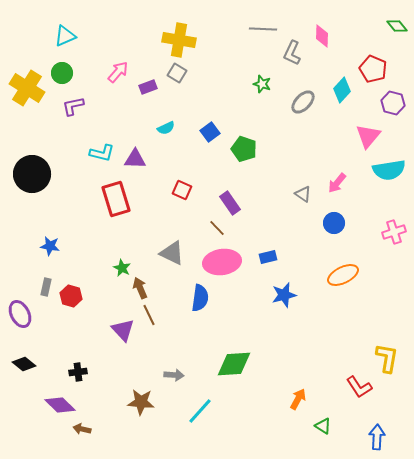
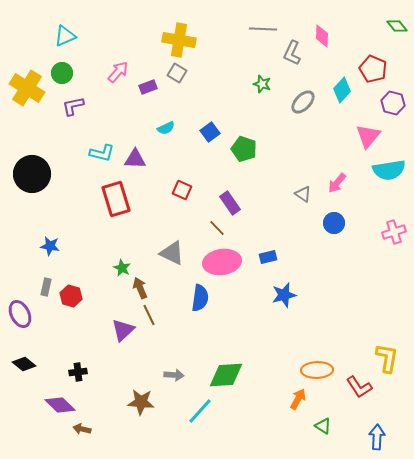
orange ellipse at (343, 275): moved 26 px left, 95 px down; rotated 24 degrees clockwise
purple triangle at (123, 330): rotated 30 degrees clockwise
green diamond at (234, 364): moved 8 px left, 11 px down
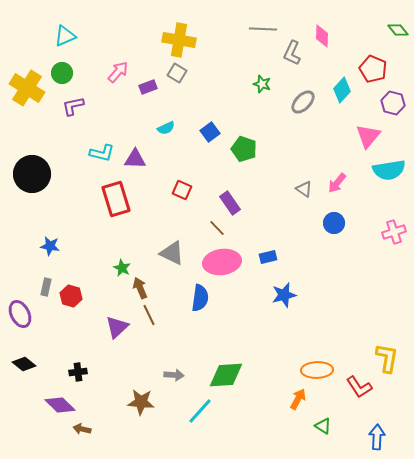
green diamond at (397, 26): moved 1 px right, 4 px down
gray triangle at (303, 194): moved 1 px right, 5 px up
purple triangle at (123, 330): moved 6 px left, 3 px up
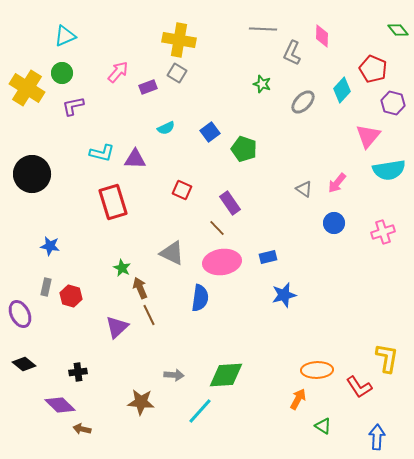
red rectangle at (116, 199): moved 3 px left, 3 px down
pink cross at (394, 232): moved 11 px left
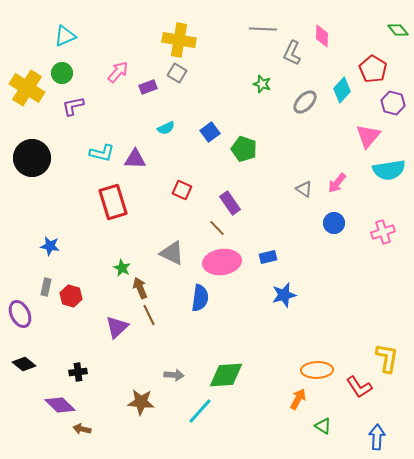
red pentagon at (373, 69): rotated 8 degrees clockwise
gray ellipse at (303, 102): moved 2 px right
black circle at (32, 174): moved 16 px up
